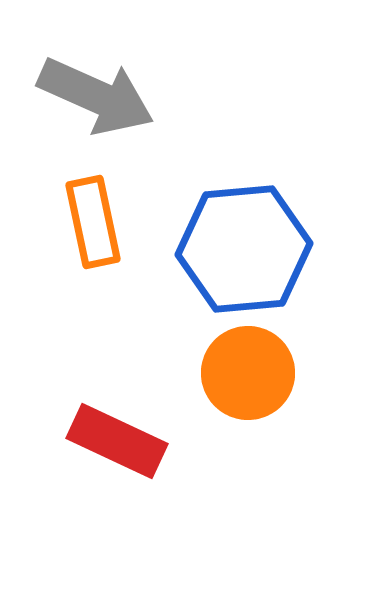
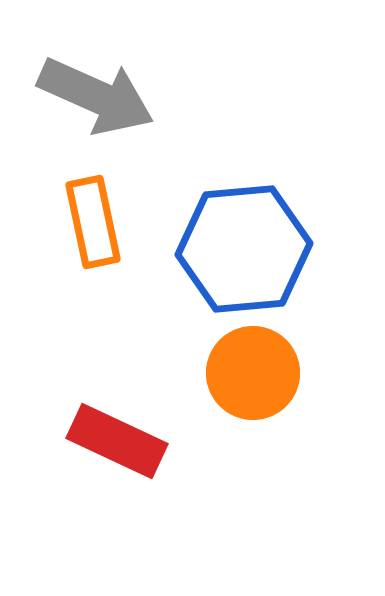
orange circle: moved 5 px right
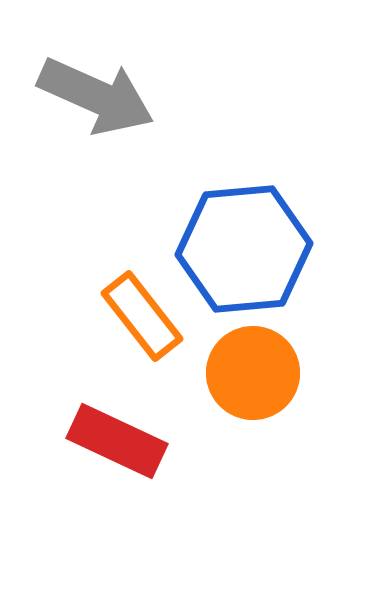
orange rectangle: moved 49 px right, 94 px down; rotated 26 degrees counterclockwise
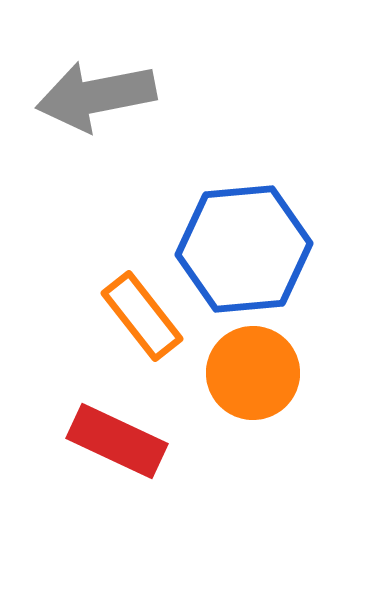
gray arrow: rotated 145 degrees clockwise
